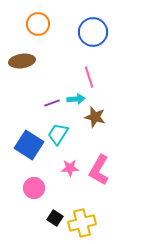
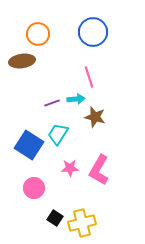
orange circle: moved 10 px down
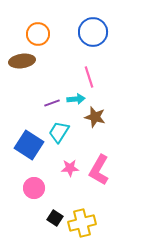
cyan trapezoid: moved 1 px right, 2 px up
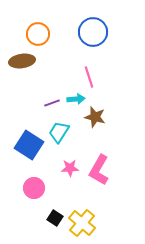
yellow cross: rotated 36 degrees counterclockwise
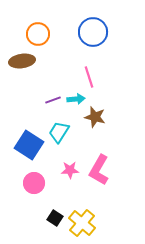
purple line: moved 1 px right, 3 px up
pink star: moved 2 px down
pink circle: moved 5 px up
